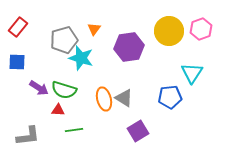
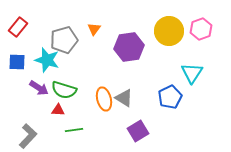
cyan star: moved 34 px left, 2 px down
blue pentagon: rotated 20 degrees counterclockwise
gray L-shape: rotated 40 degrees counterclockwise
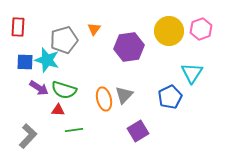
red rectangle: rotated 36 degrees counterclockwise
blue square: moved 8 px right
gray triangle: moved 3 px up; rotated 42 degrees clockwise
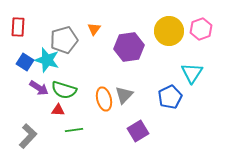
blue square: rotated 30 degrees clockwise
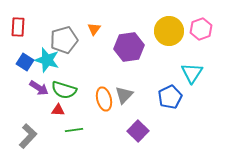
purple square: rotated 15 degrees counterclockwise
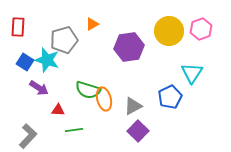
orange triangle: moved 2 px left, 5 px up; rotated 24 degrees clockwise
green semicircle: moved 24 px right
gray triangle: moved 9 px right, 11 px down; rotated 18 degrees clockwise
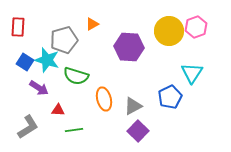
pink hexagon: moved 5 px left, 2 px up
purple hexagon: rotated 12 degrees clockwise
green semicircle: moved 12 px left, 14 px up
gray L-shape: moved 9 px up; rotated 15 degrees clockwise
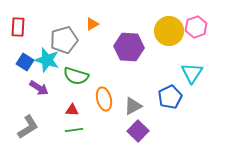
red triangle: moved 14 px right
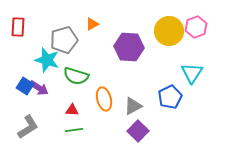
blue square: moved 24 px down
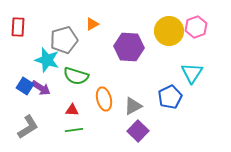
purple arrow: moved 2 px right
